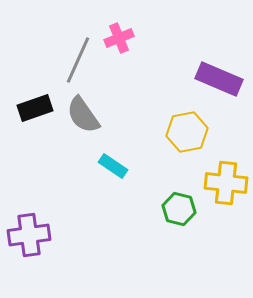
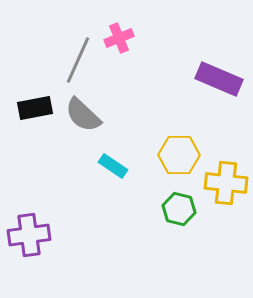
black rectangle: rotated 8 degrees clockwise
gray semicircle: rotated 12 degrees counterclockwise
yellow hexagon: moved 8 px left, 23 px down; rotated 12 degrees clockwise
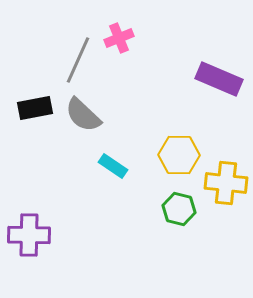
purple cross: rotated 9 degrees clockwise
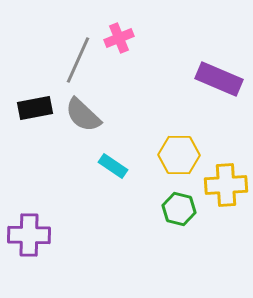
yellow cross: moved 2 px down; rotated 9 degrees counterclockwise
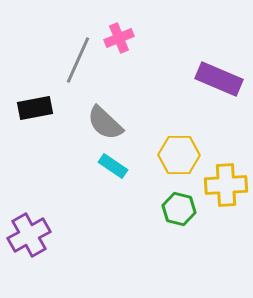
gray semicircle: moved 22 px right, 8 px down
purple cross: rotated 30 degrees counterclockwise
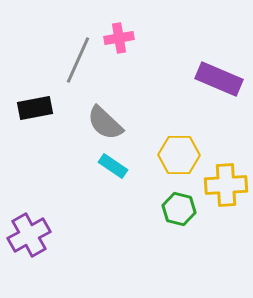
pink cross: rotated 12 degrees clockwise
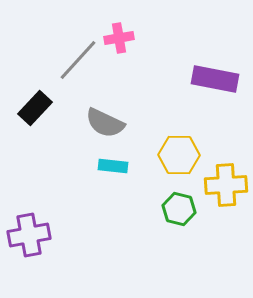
gray line: rotated 18 degrees clockwise
purple rectangle: moved 4 px left; rotated 12 degrees counterclockwise
black rectangle: rotated 36 degrees counterclockwise
gray semicircle: rotated 18 degrees counterclockwise
cyan rectangle: rotated 28 degrees counterclockwise
purple cross: rotated 18 degrees clockwise
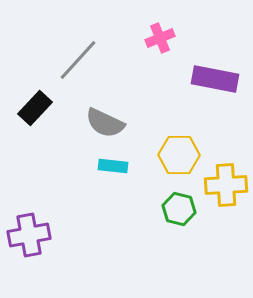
pink cross: moved 41 px right; rotated 12 degrees counterclockwise
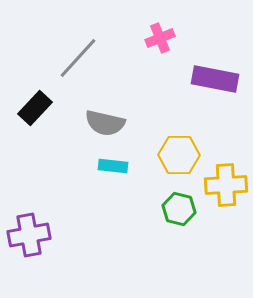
gray line: moved 2 px up
gray semicircle: rotated 12 degrees counterclockwise
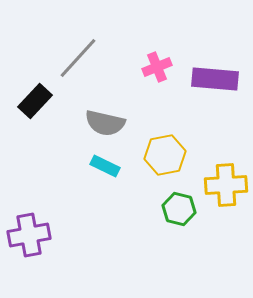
pink cross: moved 3 px left, 29 px down
purple rectangle: rotated 6 degrees counterclockwise
black rectangle: moved 7 px up
yellow hexagon: moved 14 px left; rotated 12 degrees counterclockwise
cyan rectangle: moved 8 px left; rotated 20 degrees clockwise
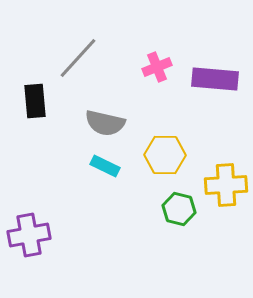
black rectangle: rotated 48 degrees counterclockwise
yellow hexagon: rotated 12 degrees clockwise
